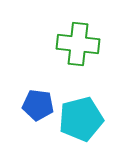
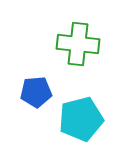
blue pentagon: moved 2 px left, 13 px up; rotated 12 degrees counterclockwise
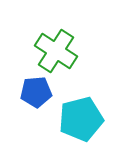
green cross: moved 22 px left, 7 px down; rotated 27 degrees clockwise
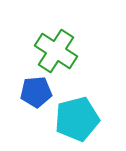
cyan pentagon: moved 4 px left
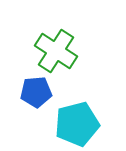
cyan pentagon: moved 5 px down
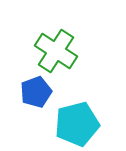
blue pentagon: rotated 16 degrees counterclockwise
